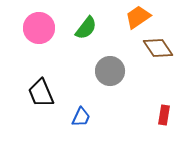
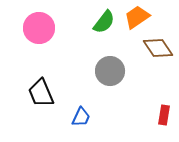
orange trapezoid: moved 1 px left
green semicircle: moved 18 px right, 6 px up
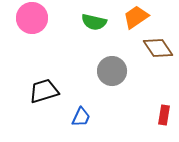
orange trapezoid: moved 1 px left
green semicircle: moved 10 px left; rotated 65 degrees clockwise
pink circle: moved 7 px left, 10 px up
gray circle: moved 2 px right
black trapezoid: moved 3 px right, 2 px up; rotated 96 degrees clockwise
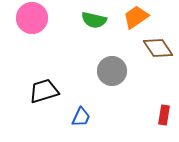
green semicircle: moved 2 px up
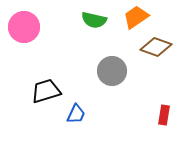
pink circle: moved 8 px left, 9 px down
brown diamond: moved 2 px left, 1 px up; rotated 36 degrees counterclockwise
black trapezoid: moved 2 px right
blue trapezoid: moved 5 px left, 3 px up
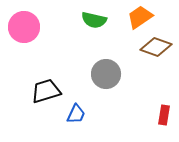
orange trapezoid: moved 4 px right
gray circle: moved 6 px left, 3 px down
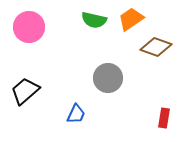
orange trapezoid: moved 9 px left, 2 px down
pink circle: moved 5 px right
gray circle: moved 2 px right, 4 px down
black trapezoid: moved 21 px left; rotated 24 degrees counterclockwise
red rectangle: moved 3 px down
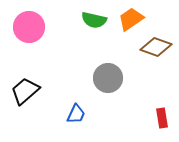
red rectangle: moved 2 px left; rotated 18 degrees counterclockwise
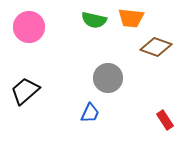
orange trapezoid: moved 1 px up; rotated 140 degrees counterclockwise
blue trapezoid: moved 14 px right, 1 px up
red rectangle: moved 3 px right, 2 px down; rotated 24 degrees counterclockwise
